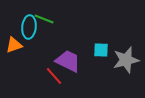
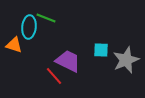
green line: moved 2 px right, 1 px up
orange triangle: rotated 36 degrees clockwise
gray star: rotated 8 degrees counterclockwise
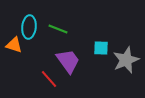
green line: moved 12 px right, 11 px down
cyan square: moved 2 px up
purple trapezoid: rotated 28 degrees clockwise
red line: moved 5 px left, 3 px down
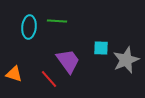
green line: moved 1 px left, 8 px up; rotated 18 degrees counterclockwise
orange triangle: moved 29 px down
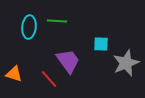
cyan square: moved 4 px up
gray star: moved 3 px down
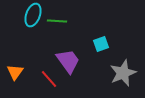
cyan ellipse: moved 4 px right, 12 px up; rotated 15 degrees clockwise
cyan square: rotated 21 degrees counterclockwise
gray star: moved 3 px left, 10 px down
orange triangle: moved 1 px right, 2 px up; rotated 48 degrees clockwise
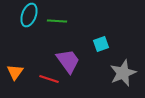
cyan ellipse: moved 4 px left
red line: rotated 30 degrees counterclockwise
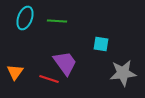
cyan ellipse: moved 4 px left, 3 px down
cyan square: rotated 28 degrees clockwise
purple trapezoid: moved 3 px left, 2 px down
gray star: rotated 16 degrees clockwise
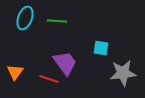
cyan square: moved 4 px down
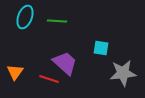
cyan ellipse: moved 1 px up
purple trapezoid: rotated 12 degrees counterclockwise
